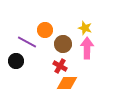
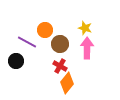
brown circle: moved 3 px left
orange diamond: rotated 50 degrees counterclockwise
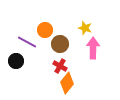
pink arrow: moved 6 px right
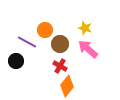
pink arrow: moved 5 px left, 1 px down; rotated 50 degrees counterclockwise
orange diamond: moved 3 px down
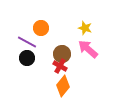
orange circle: moved 4 px left, 2 px up
brown circle: moved 2 px right, 10 px down
black circle: moved 11 px right, 3 px up
orange diamond: moved 4 px left
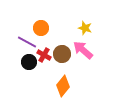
pink arrow: moved 5 px left, 1 px down
black circle: moved 2 px right, 4 px down
red cross: moved 16 px left, 11 px up
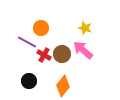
black circle: moved 19 px down
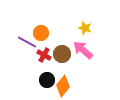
orange circle: moved 5 px down
black circle: moved 18 px right, 1 px up
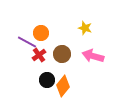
pink arrow: moved 10 px right, 6 px down; rotated 25 degrees counterclockwise
red cross: moved 5 px left; rotated 24 degrees clockwise
